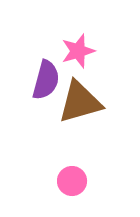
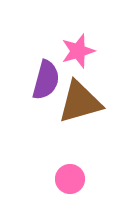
pink circle: moved 2 px left, 2 px up
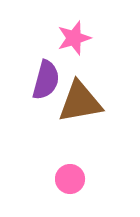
pink star: moved 4 px left, 13 px up
brown triangle: rotated 6 degrees clockwise
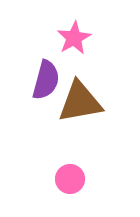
pink star: rotated 12 degrees counterclockwise
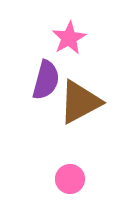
pink star: moved 5 px left
brown triangle: rotated 18 degrees counterclockwise
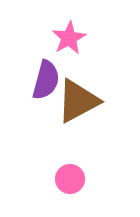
brown triangle: moved 2 px left, 1 px up
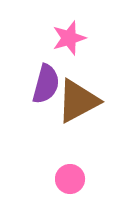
pink star: rotated 12 degrees clockwise
purple semicircle: moved 4 px down
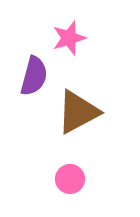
purple semicircle: moved 12 px left, 8 px up
brown triangle: moved 11 px down
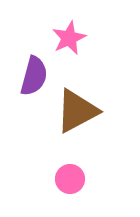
pink star: rotated 8 degrees counterclockwise
brown triangle: moved 1 px left, 1 px up
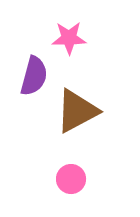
pink star: rotated 24 degrees clockwise
pink circle: moved 1 px right
